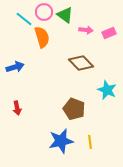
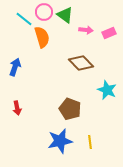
blue arrow: rotated 54 degrees counterclockwise
brown pentagon: moved 4 px left
blue star: moved 1 px left
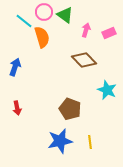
cyan line: moved 2 px down
pink arrow: rotated 80 degrees counterclockwise
brown diamond: moved 3 px right, 3 px up
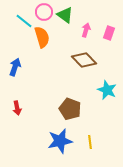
pink rectangle: rotated 48 degrees counterclockwise
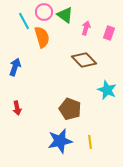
cyan line: rotated 24 degrees clockwise
pink arrow: moved 2 px up
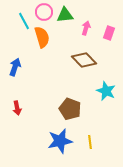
green triangle: rotated 42 degrees counterclockwise
cyan star: moved 1 px left, 1 px down
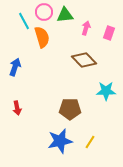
cyan star: rotated 24 degrees counterclockwise
brown pentagon: rotated 20 degrees counterclockwise
yellow line: rotated 40 degrees clockwise
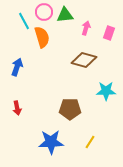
brown diamond: rotated 30 degrees counterclockwise
blue arrow: moved 2 px right
blue star: moved 9 px left, 1 px down; rotated 10 degrees clockwise
